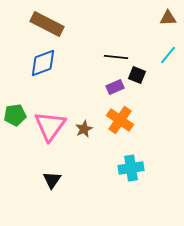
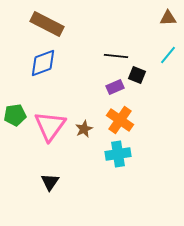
black line: moved 1 px up
cyan cross: moved 13 px left, 14 px up
black triangle: moved 2 px left, 2 px down
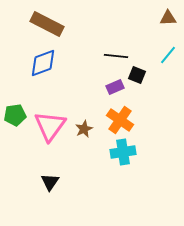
cyan cross: moved 5 px right, 2 px up
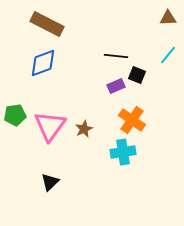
purple rectangle: moved 1 px right, 1 px up
orange cross: moved 12 px right
black triangle: rotated 12 degrees clockwise
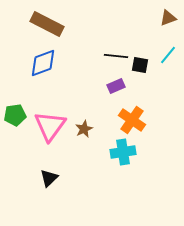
brown triangle: rotated 18 degrees counterclockwise
black square: moved 3 px right, 10 px up; rotated 12 degrees counterclockwise
black triangle: moved 1 px left, 4 px up
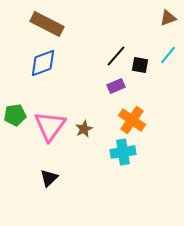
black line: rotated 55 degrees counterclockwise
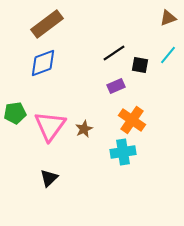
brown rectangle: rotated 64 degrees counterclockwise
black line: moved 2 px left, 3 px up; rotated 15 degrees clockwise
green pentagon: moved 2 px up
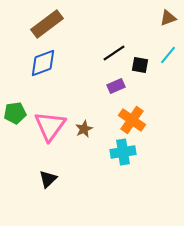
black triangle: moved 1 px left, 1 px down
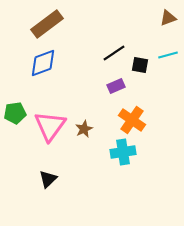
cyan line: rotated 36 degrees clockwise
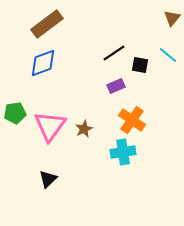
brown triangle: moved 4 px right; rotated 30 degrees counterclockwise
cyan line: rotated 54 degrees clockwise
